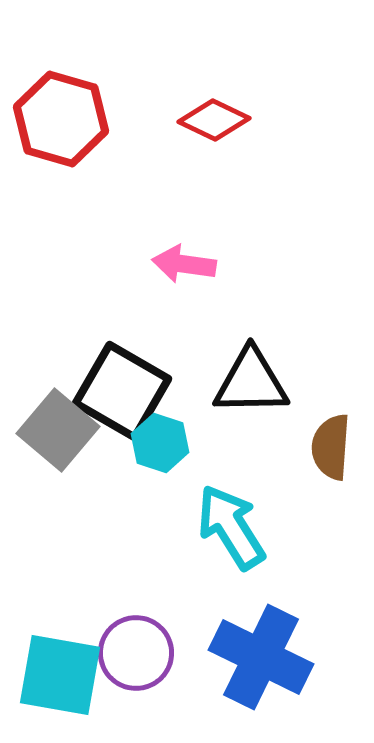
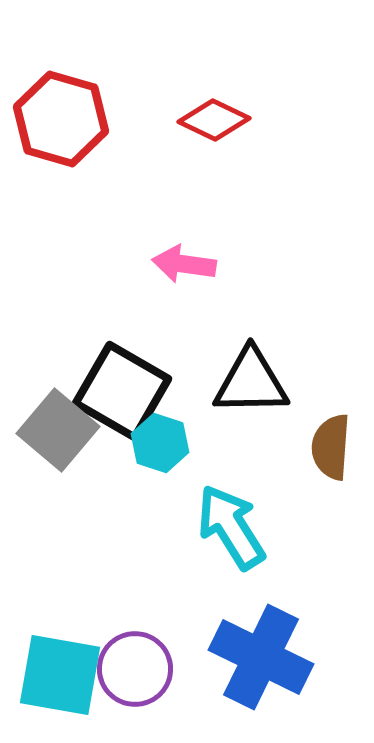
purple circle: moved 1 px left, 16 px down
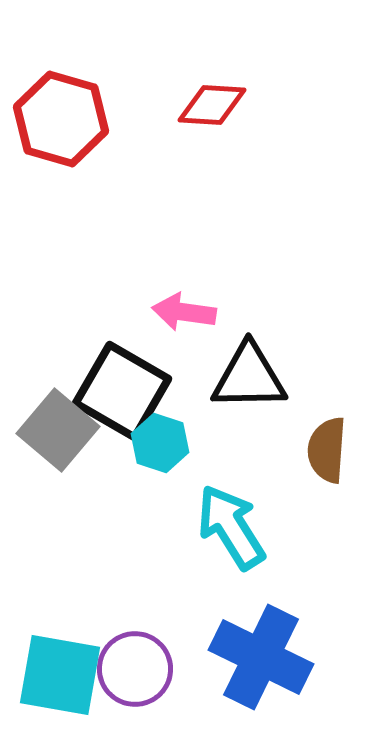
red diamond: moved 2 px left, 15 px up; rotated 22 degrees counterclockwise
pink arrow: moved 48 px down
black triangle: moved 2 px left, 5 px up
brown semicircle: moved 4 px left, 3 px down
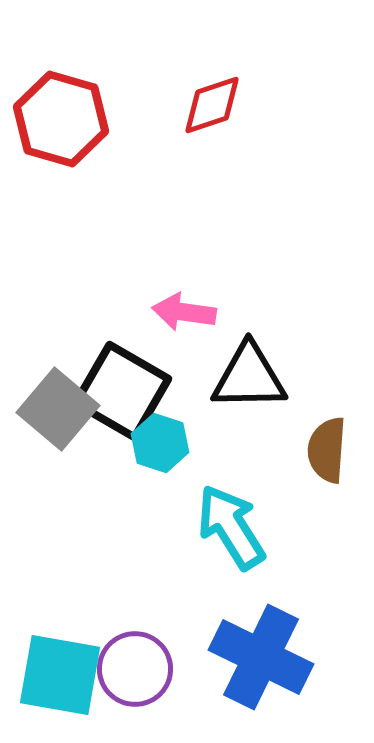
red diamond: rotated 22 degrees counterclockwise
gray square: moved 21 px up
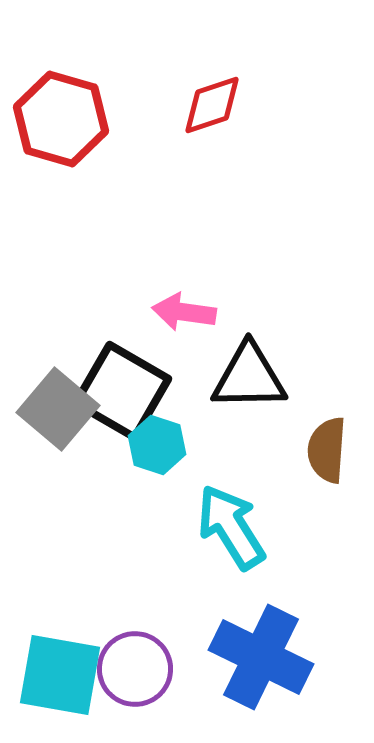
cyan hexagon: moved 3 px left, 2 px down
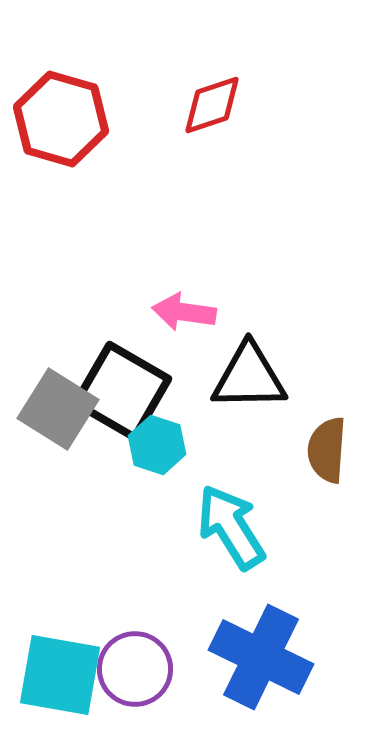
gray square: rotated 8 degrees counterclockwise
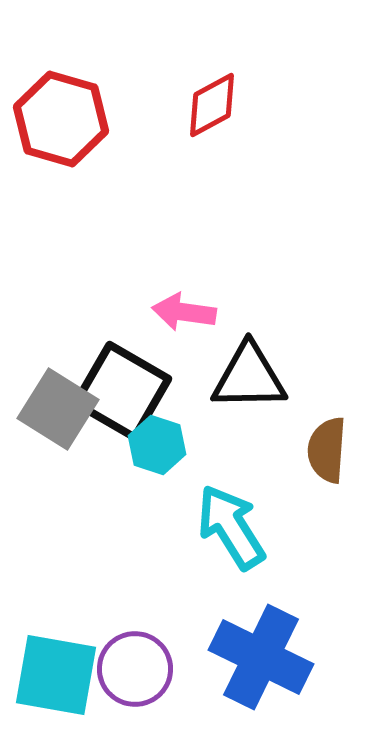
red diamond: rotated 10 degrees counterclockwise
cyan square: moved 4 px left
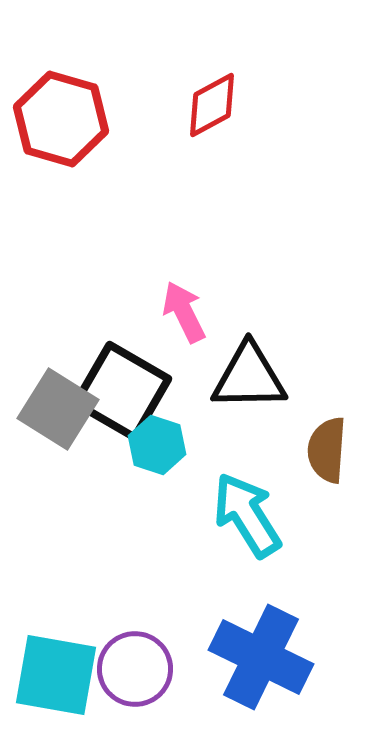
pink arrow: rotated 56 degrees clockwise
cyan arrow: moved 16 px right, 12 px up
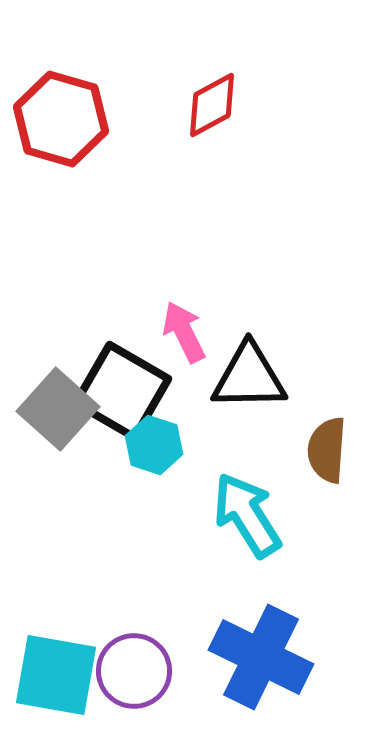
pink arrow: moved 20 px down
gray square: rotated 10 degrees clockwise
cyan hexagon: moved 3 px left
purple circle: moved 1 px left, 2 px down
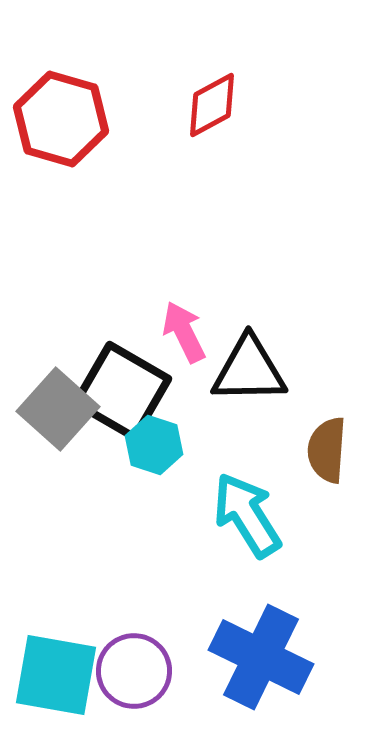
black triangle: moved 7 px up
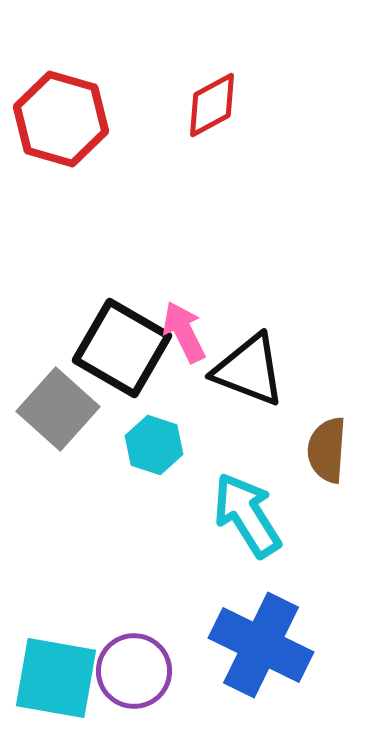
black triangle: rotated 22 degrees clockwise
black square: moved 43 px up
blue cross: moved 12 px up
cyan square: moved 3 px down
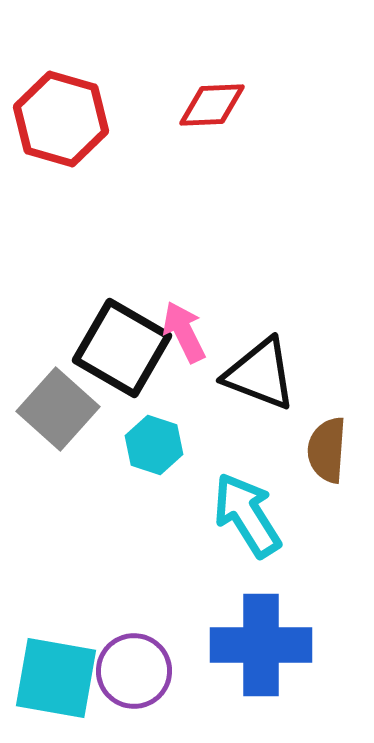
red diamond: rotated 26 degrees clockwise
black triangle: moved 11 px right, 4 px down
blue cross: rotated 26 degrees counterclockwise
